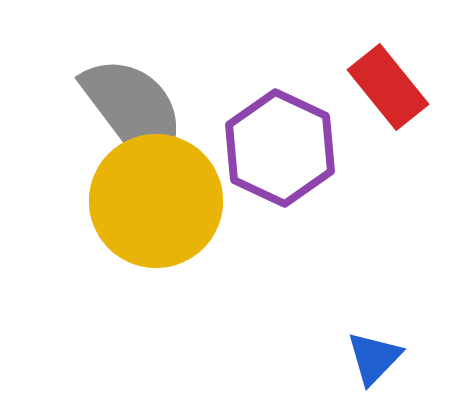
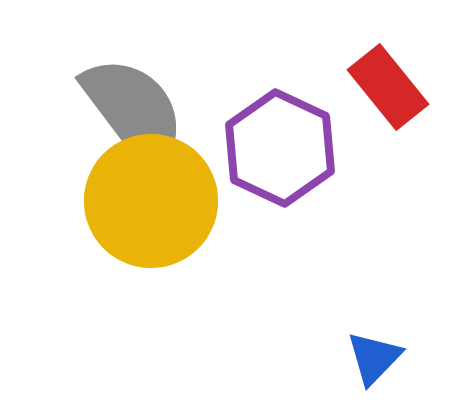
yellow circle: moved 5 px left
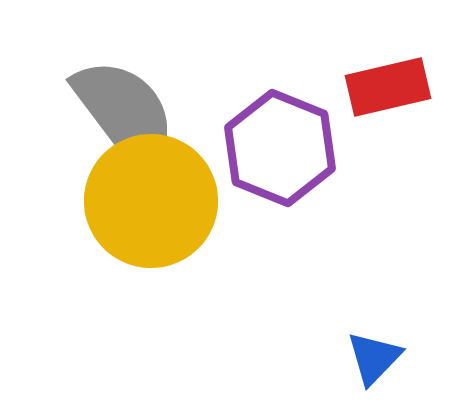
red rectangle: rotated 64 degrees counterclockwise
gray semicircle: moved 9 px left, 2 px down
purple hexagon: rotated 3 degrees counterclockwise
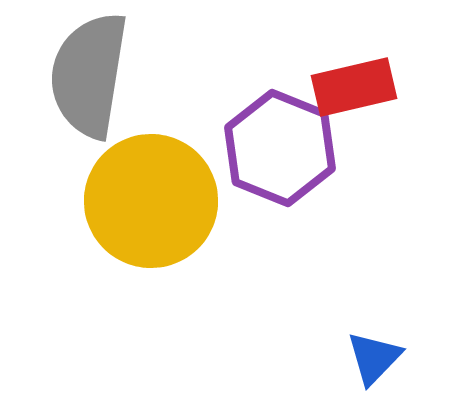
red rectangle: moved 34 px left
gray semicircle: moved 36 px left, 39 px up; rotated 134 degrees counterclockwise
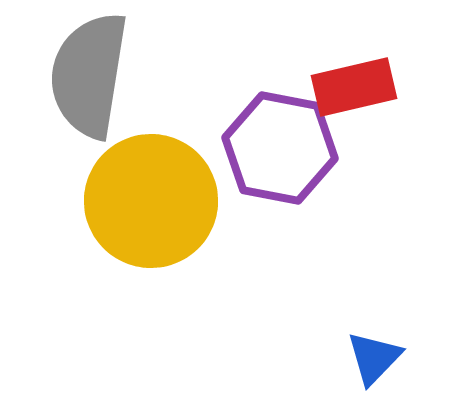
purple hexagon: rotated 11 degrees counterclockwise
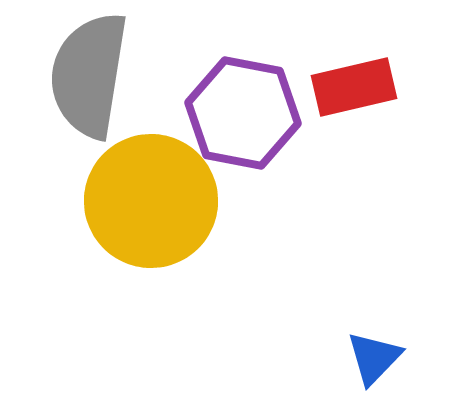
purple hexagon: moved 37 px left, 35 px up
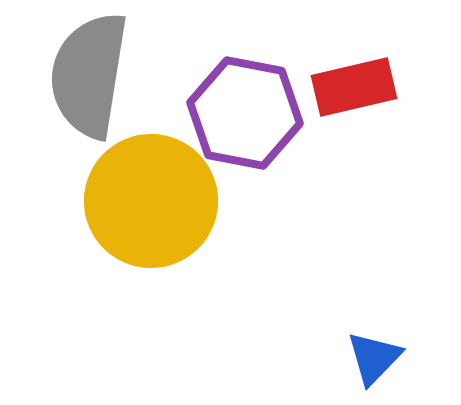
purple hexagon: moved 2 px right
